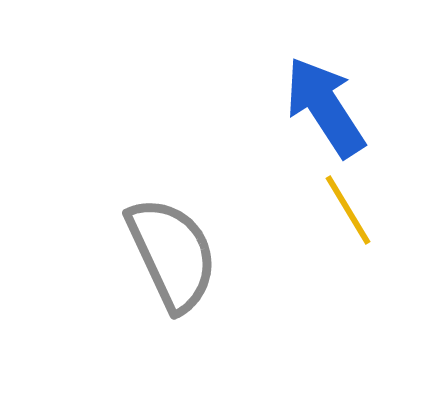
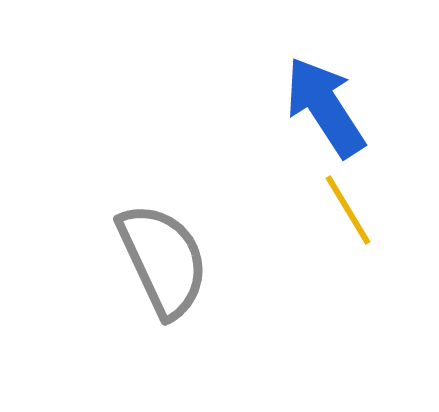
gray semicircle: moved 9 px left, 6 px down
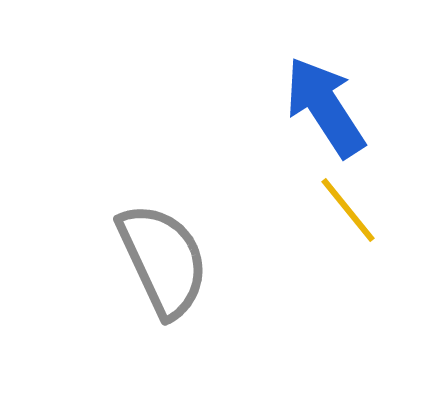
yellow line: rotated 8 degrees counterclockwise
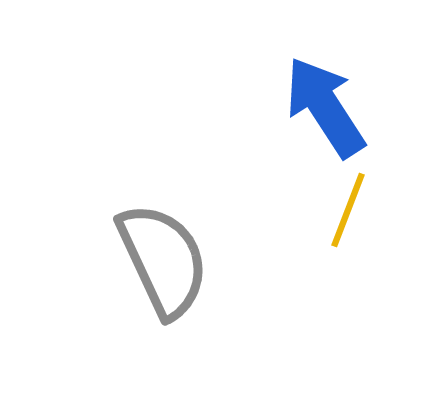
yellow line: rotated 60 degrees clockwise
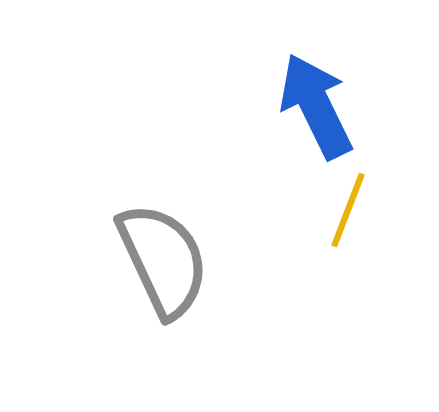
blue arrow: moved 9 px left, 1 px up; rotated 7 degrees clockwise
